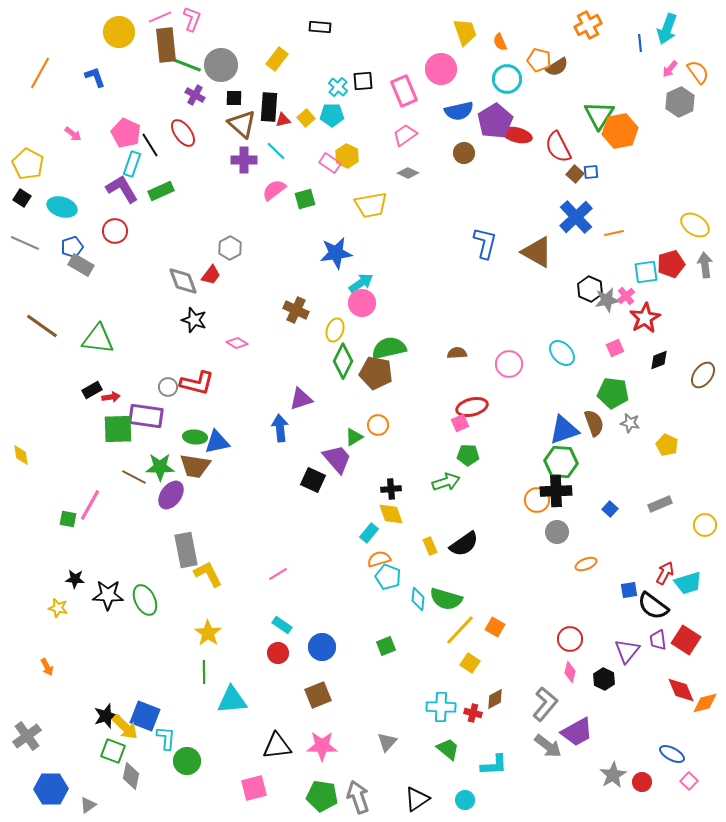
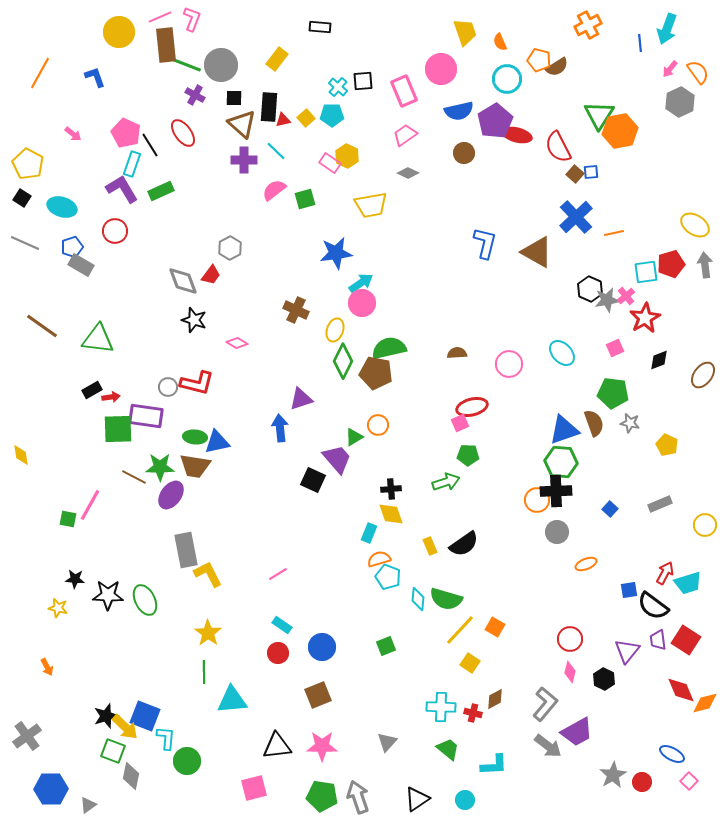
cyan rectangle at (369, 533): rotated 18 degrees counterclockwise
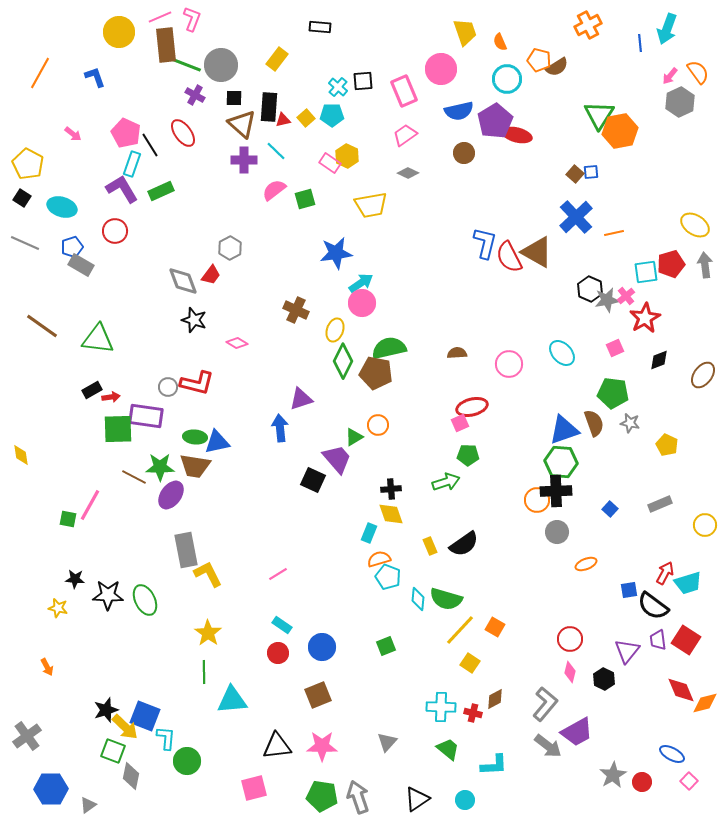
pink arrow at (670, 69): moved 7 px down
red semicircle at (558, 147): moved 49 px left, 110 px down
black star at (106, 716): moved 6 px up
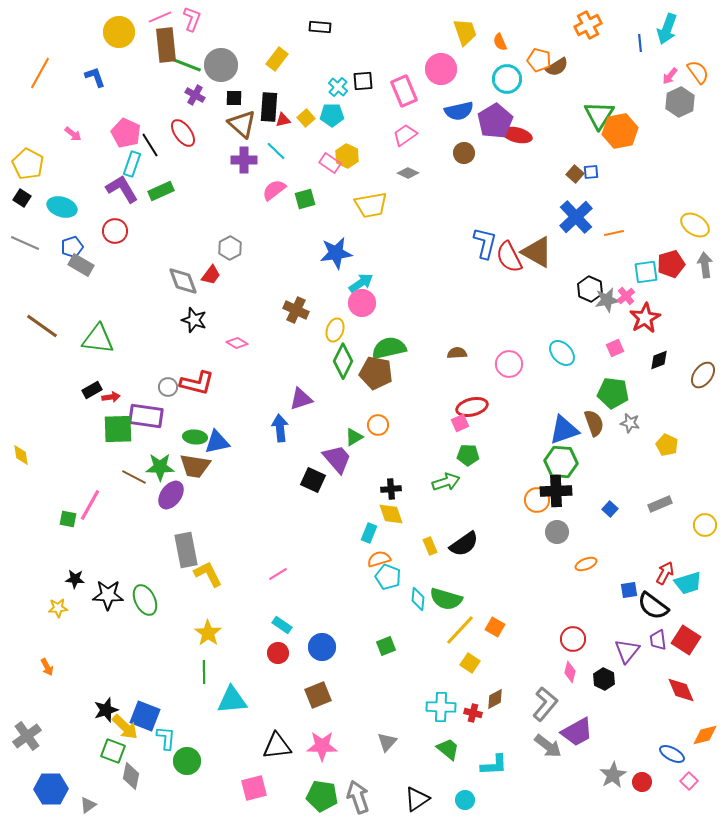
yellow star at (58, 608): rotated 18 degrees counterclockwise
red circle at (570, 639): moved 3 px right
orange diamond at (705, 703): moved 32 px down
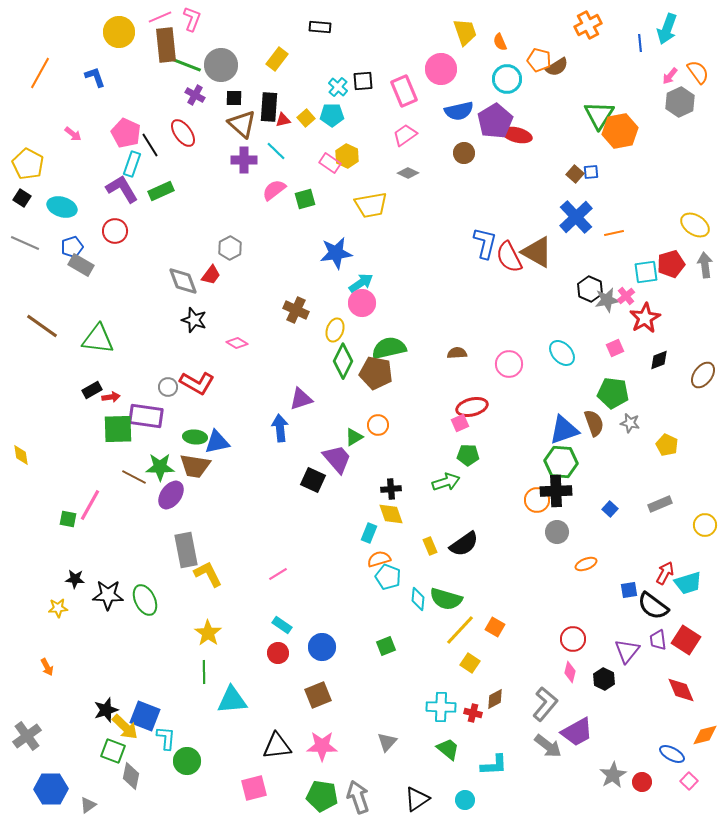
red L-shape at (197, 383): rotated 16 degrees clockwise
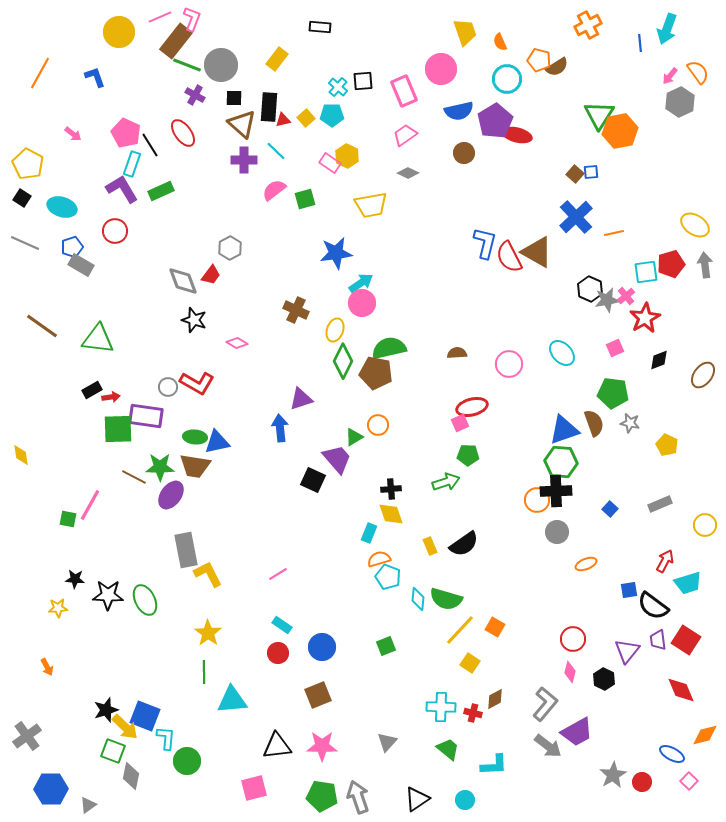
brown rectangle at (166, 45): moved 10 px right, 4 px up; rotated 44 degrees clockwise
red arrow at (665, 573): moved 12 px up
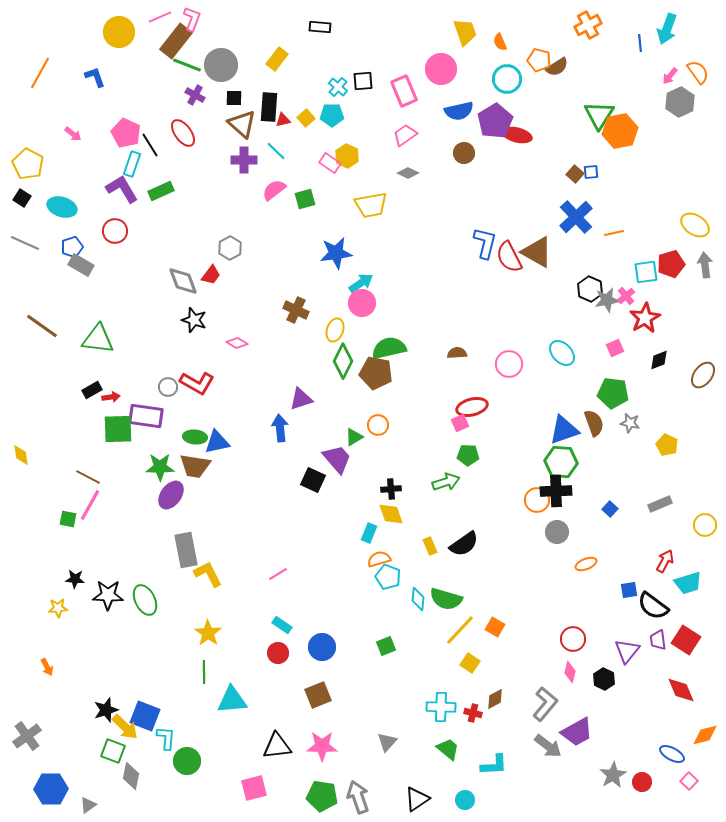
brown line at (134, 477): moved 46 px left
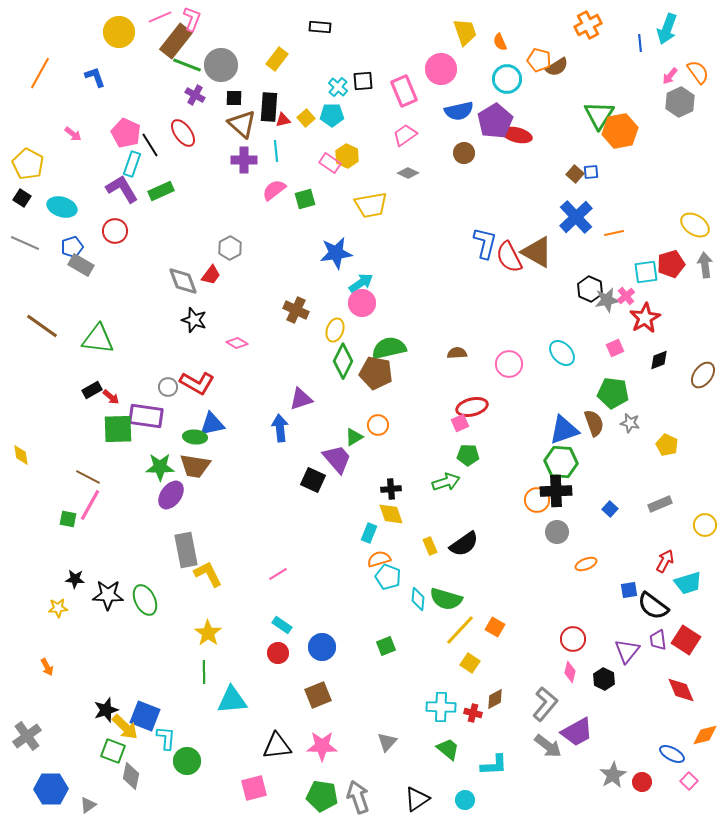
cyan line at (276, 151): rotated 40 degrees clockwise
red arrow at (111, 397): rotated 48 degrees clockwise
blue triangle at (217, 442): moved 5 px left, 18 px up
